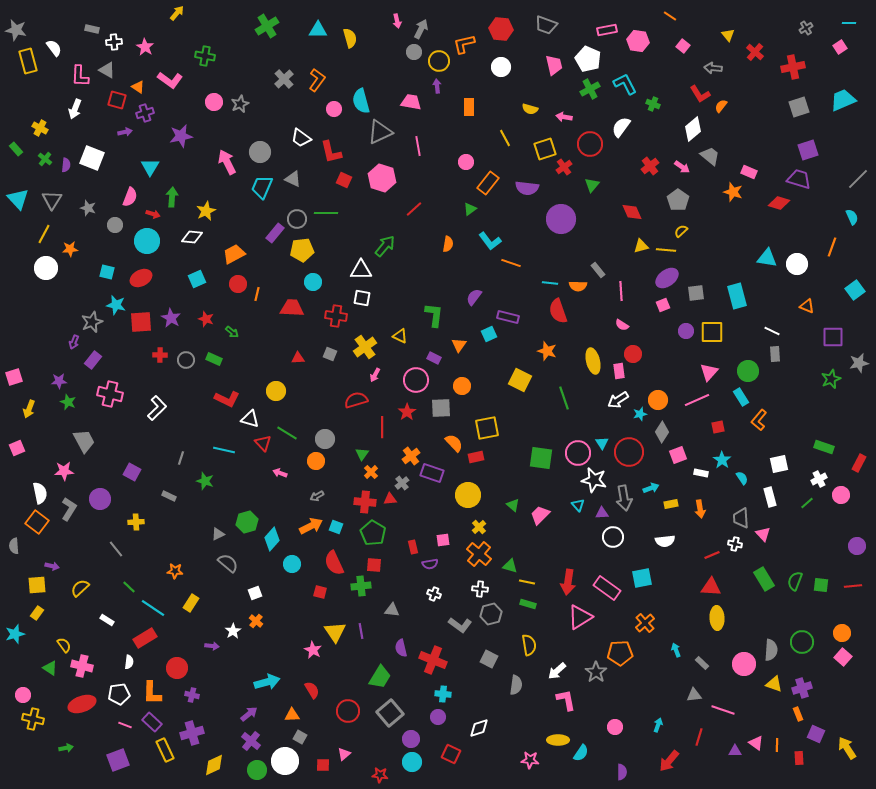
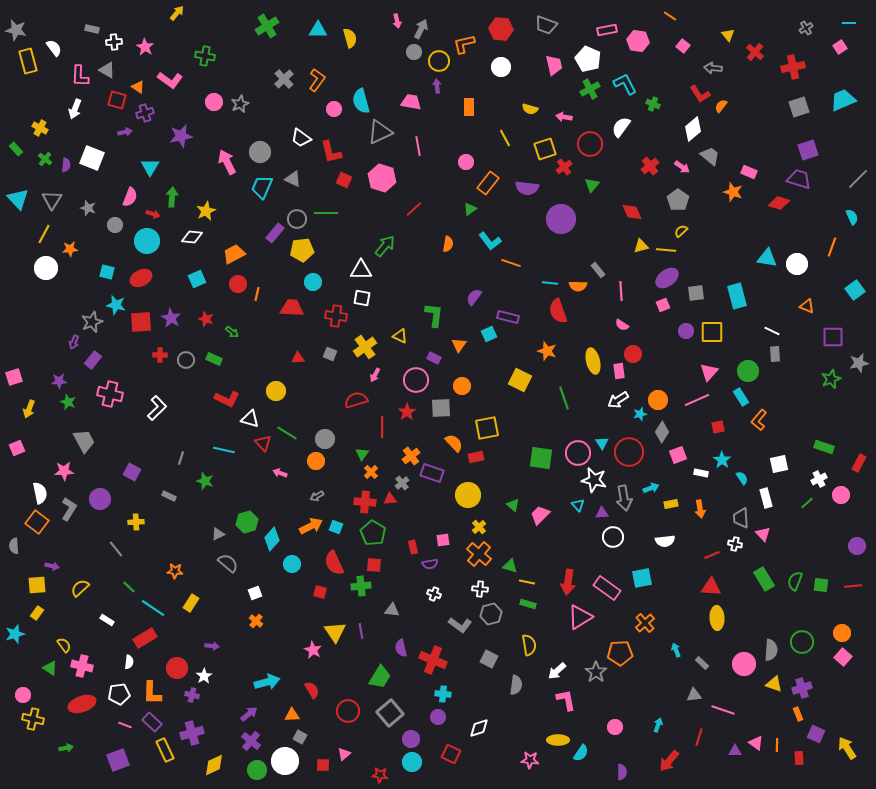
white rectangle at (770, 497): moved 4 px left, 1 px down
white star at (233, 631): moved 29 px left, 45 px down
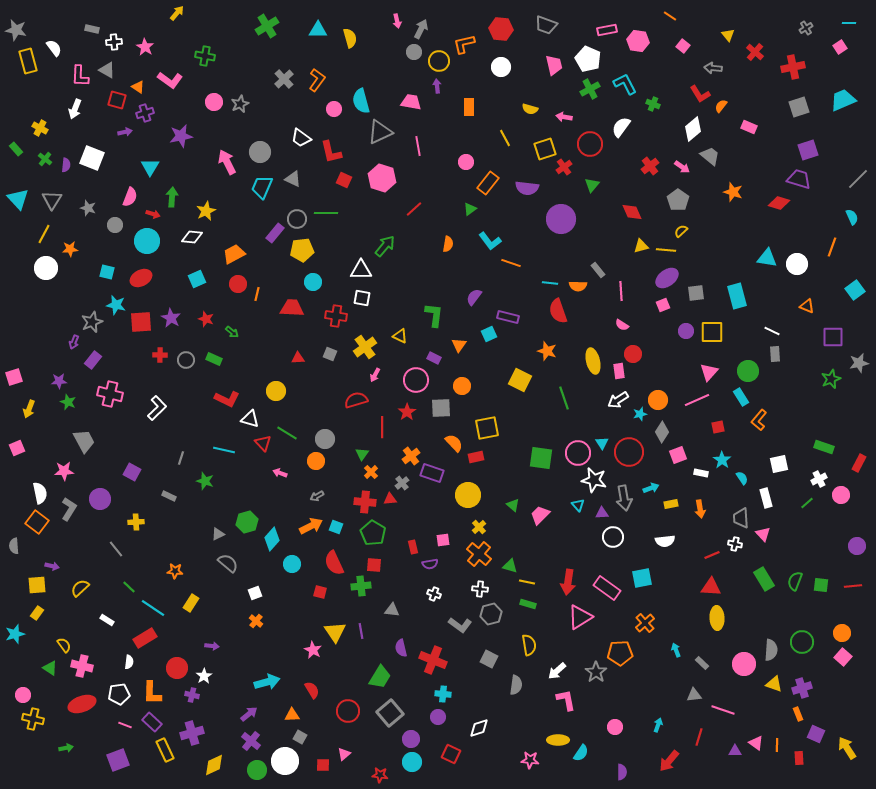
pink rectangle at (749, 172): moved 45 px up
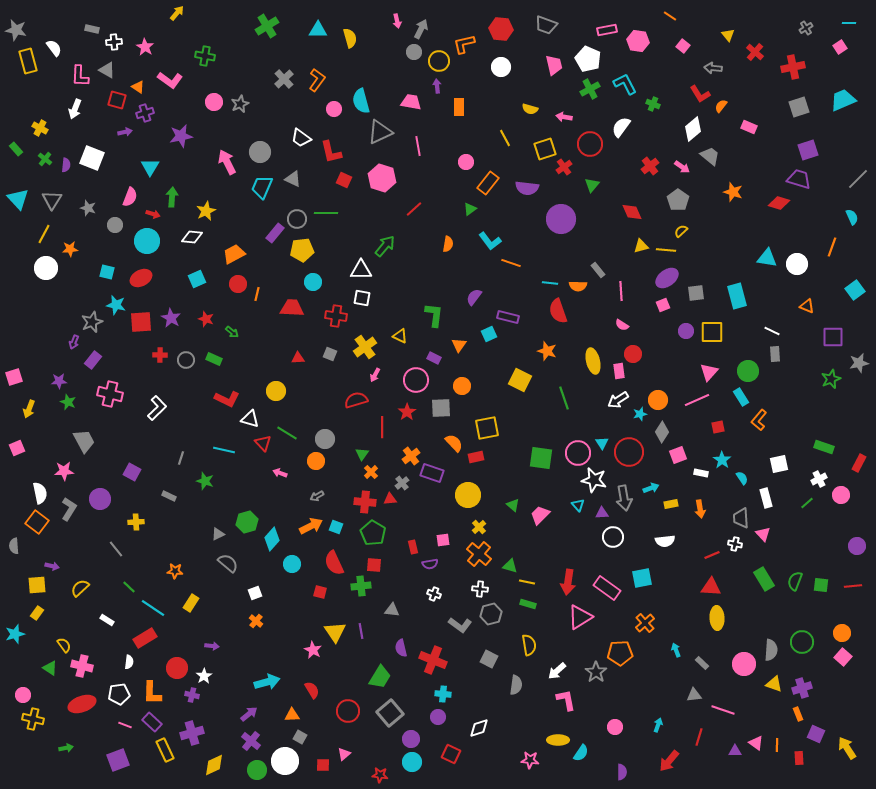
orange rectangle at (469, 107): moved 10 px left
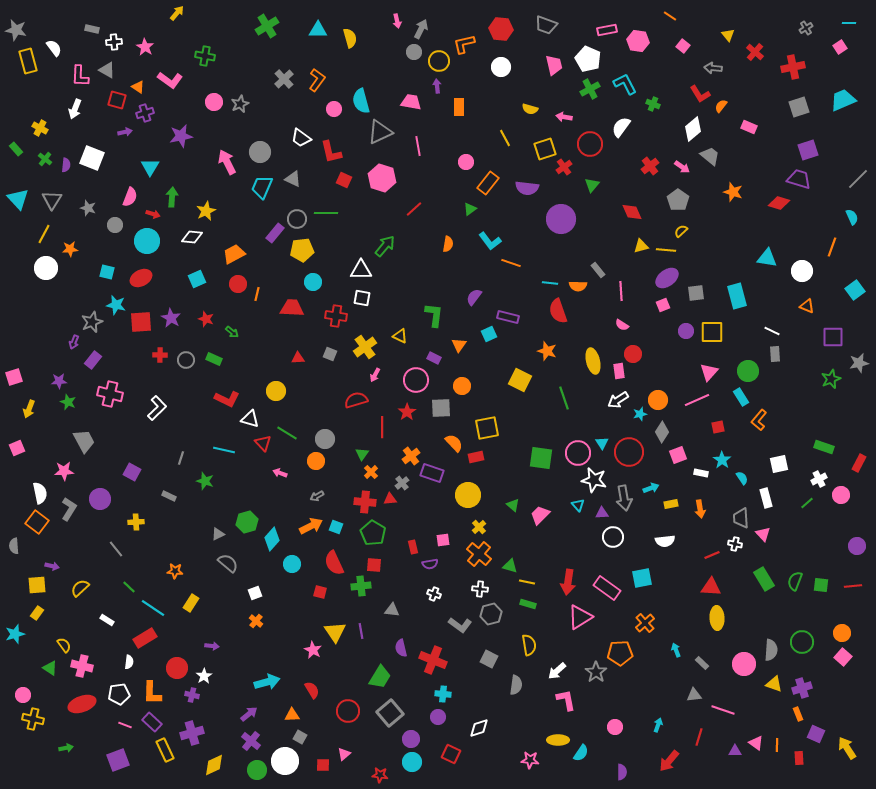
white circle at (797, 264): moved 5 px right, 7 px down
